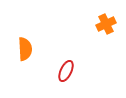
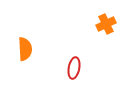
red ellipse: moved 8 px right, 3 px up; rotated 15 degrees counterclockwise
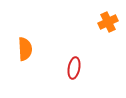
orange cross: moved 2 px right, 2 px up
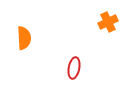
orange semicircle: moved 1 px left, 11 px up
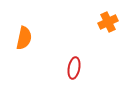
orange semicircle: rotated 15 degrees clockwise
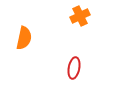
orange cross: moved 28 px left, 6 px up
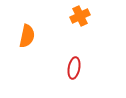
orange semicircle: moved 3 px right, 2 px up
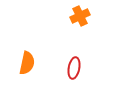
orange semicircle: moved 27 px down
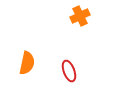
red ellipse: moved 5 px left, 3 px down; rotated 30 degrees counterclockwise
